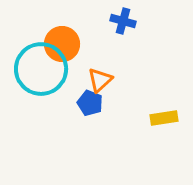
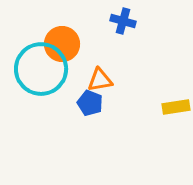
orange triangle: rotated 32 degrees clockwise
yellow rectangle: moved 12 px right, 11 px up
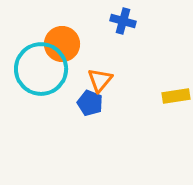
orange triangle: rotated 40 degrees counterclockwise
yellow rectangle: moved 11 px up
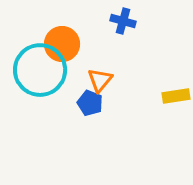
cyan circle: moved 1 px left, 1 px down
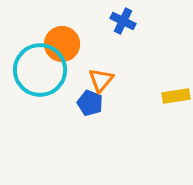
blue cross: rotated 10 degrees clockwise
orange triangle: moved 1 px right
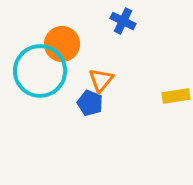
cyan circle: moved 1 px down
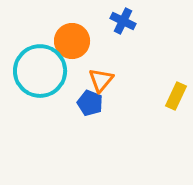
orange circle: moved 10 px right, 3 px up
yellow rectangle: rotated 56 degrees counterclockwise
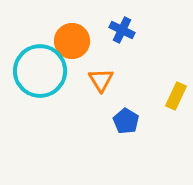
blue cross: moved 1 px left, 9 px down
orange triangle: rotated 12 degrees counterclockwise
blue pentagon: moved 36 px right, 18 px down; rotated 10 degrees clockwise
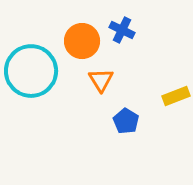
orange circle: moved 10 px right
cyan circle: moved 9 px left
yellow rectangle: rotated 44 degrees clockwise
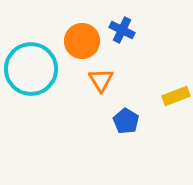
cyan circle: moved 2 px up
